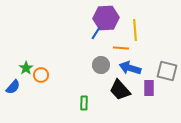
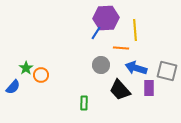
blue arrow: moved 6 px right
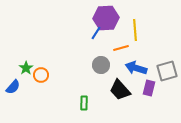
orange line: rotated 21 degrees counterclockwise
gray square: rotated 30 degrees counterclockwise
purple rectangle: rotated 14 degrees clockwise
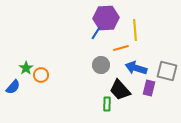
gray square: rotated 30 degrees clockwise
green rectangle: moved 23 px right, 1 px down
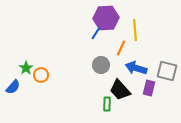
orange line: rotated 49 degrees counterclockwise
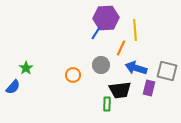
orange circle: moved 32 px right
black trapezoid: rotated 55 degrees counterclockwise
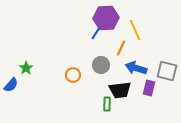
yellow line: rotated 20 degrees counterclockwise
blue semicircle: moved 2 px left, 2 px up
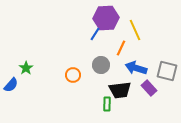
blue line: moved 1 px left, 1 px down
purple rectangle: rotated 56 degrees counterclockwise
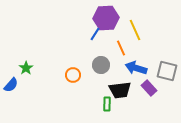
orange line: rotated 49 degrees counterclockwise
